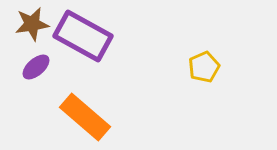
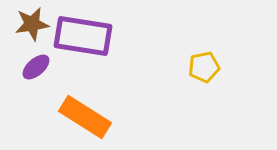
purple rectangle: rotated 20 degrees counterclockwise
yellow pentagon: rotated 12 degrees clockwise
orange rectangle: rotated 9 degrees counterclockwise
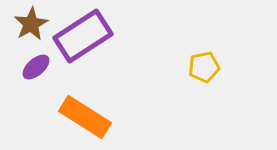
brown star: moved 1 px left; rotated 20 degrees counterclockwise
purple rectangle: rotated 42 degrees counterclockwise
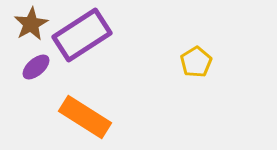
purple rectangle: moved 1 px left, 1 px up
yellow pentagon: moved 8 px left, 5 px up; rotated 20 degrees counterclockwise
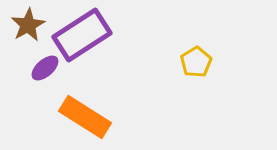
brown star: moved 3 px left, 1 px down
purple ellipse: moved 9 px right, 1 px down
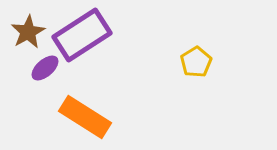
brown star: moved 7 px down
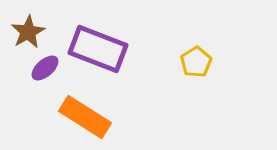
purple rectangle: moved 16 px right, 14 px down; rotated 54 degrees clockwise
